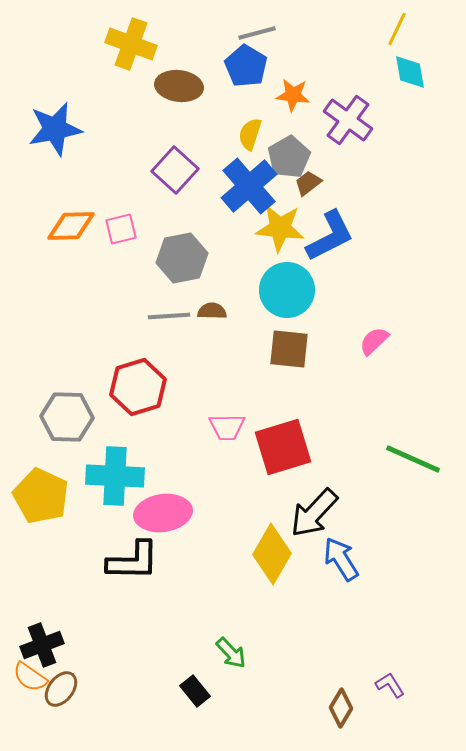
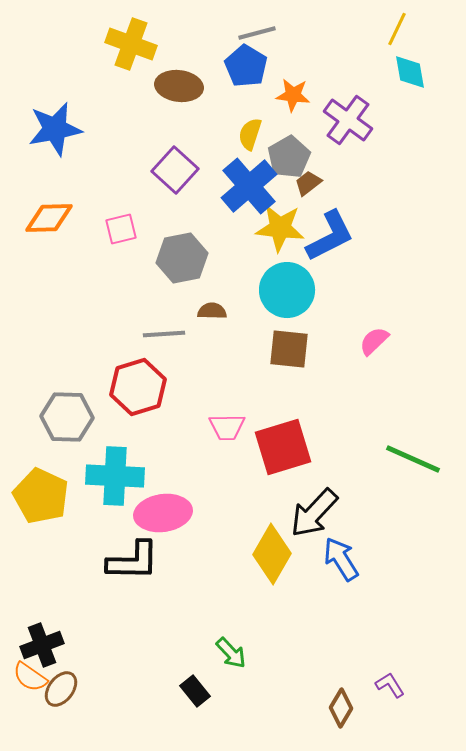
orange diamond at (71, 226): moved 22 px left, 8 px up
gray line at (169, 316): moved 5 px left, 18 px down
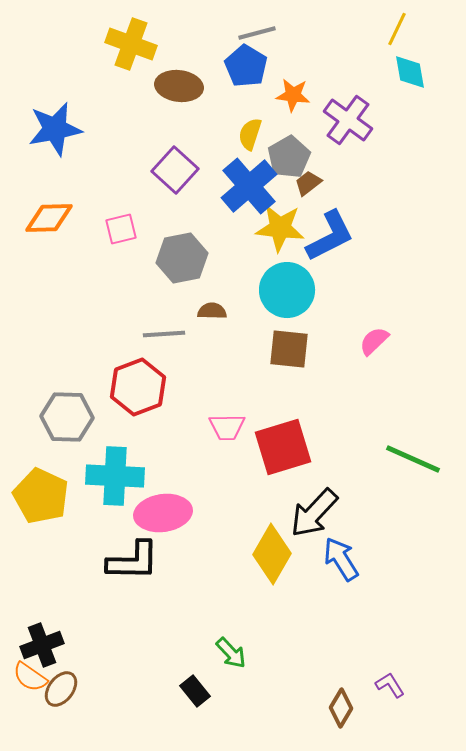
red hexagon at (138, 387): rotated 4 degrees counterclockwise
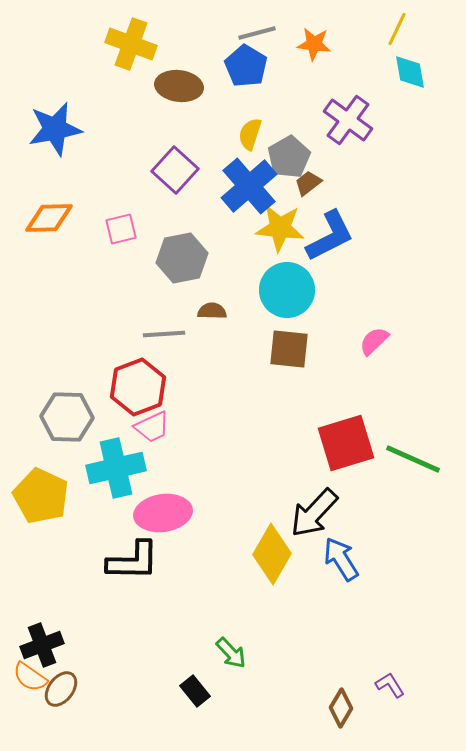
orange star at (293, 95): moved 21 px right, 51 px up
pink trapezoid at (227, 427): moved 75 px left; rotated 24 degrees counterclockwise
red square at (283, 447): moved 63 px right, 4 px up
cyan cross at (115, 476): moved 1 px right, 8 px up; rotated 16 degrees counterclockwise
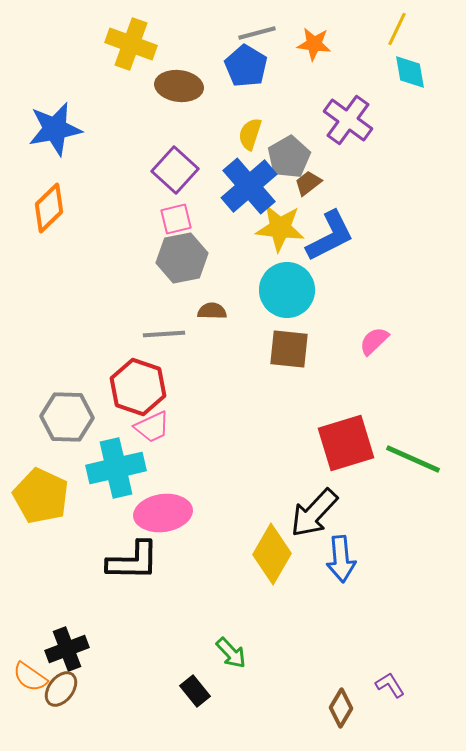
orange diamond at (49, 218): moved 10 px up; rotated 42 degrees counterclockwise
pink square at (121, 229): moved 55 px right, 10 px up
red hexagon at (138, 387): rotated 20 degrees counterclockwise
blue arrow at (341, 559): rotated 153 degrees counterclockwise
black cross at (42, 645): moved 25 px right, 4 px down
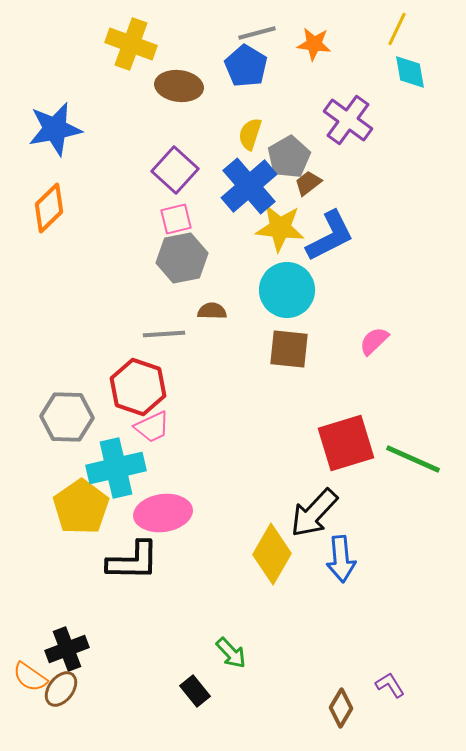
yellow pentagon at (41, 496): moved 40 px right, 11 px down; rotated 12 degrees clockwise
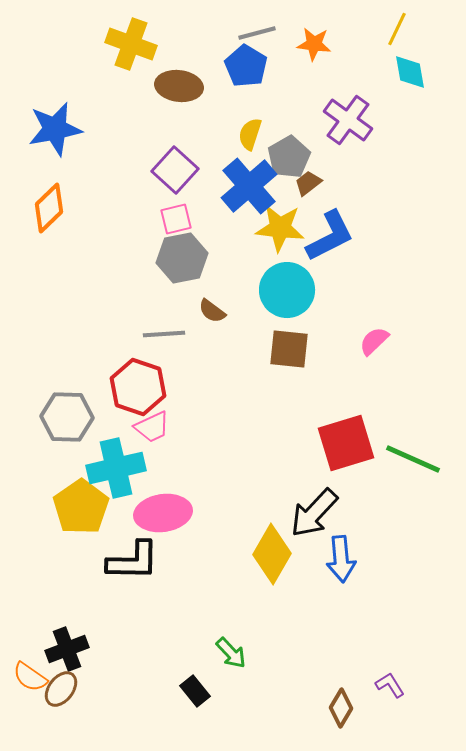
brown semicircle at (212, 311): rotated 144 degrees counterclockwise
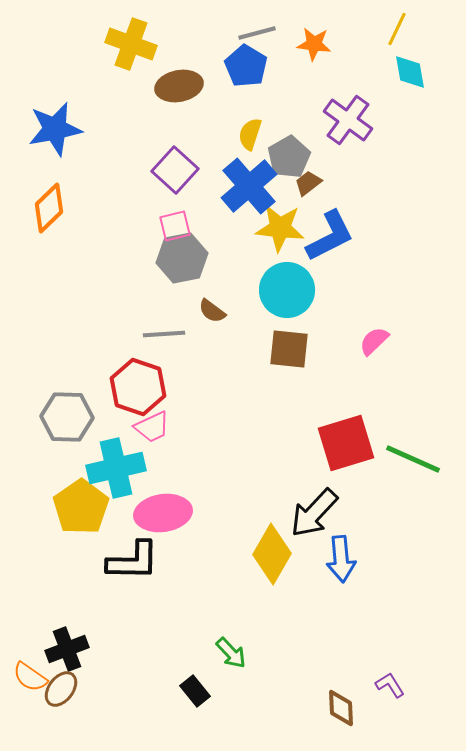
brown ellipse at (179, 86): rotated 18 degrees counterclockwise
pink square at (176, 219): moved 1 px left, 7 px down
brown diamond at (341, 708): rotated 33 degrees counterclockwise
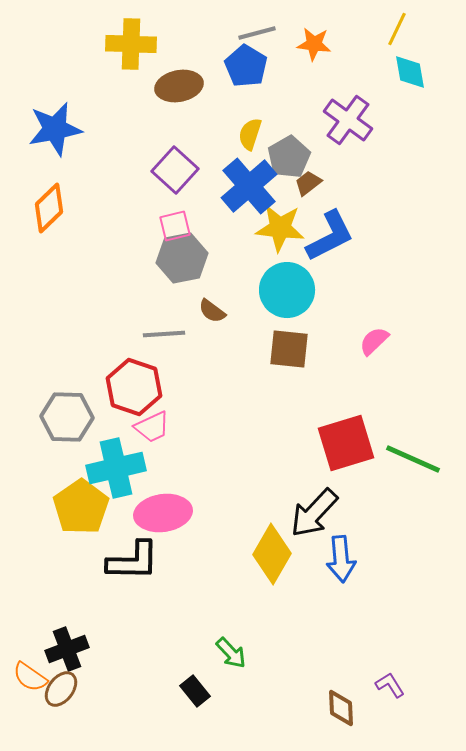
yellow cross at (131, 44): rotated 18 degrees counterclockwise
red hexagon at (138, 387): moved 4 px left
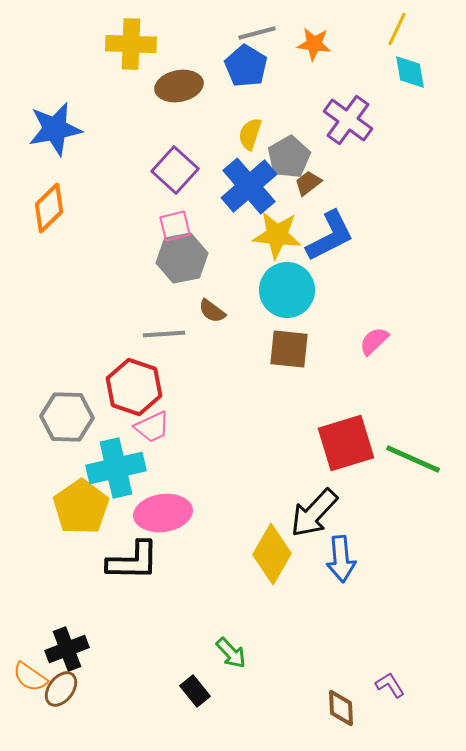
yellow star at (280, 228): moved 3 px left, 7 px down
